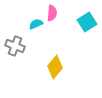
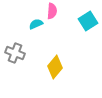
pink semicircle: moved 2 px up
cyan square: moved 1 px right, 1 px up
gray cross: moved 7 px down
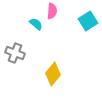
cyan semicircle: rotated 64 degrees clockwise
yellow diamond: moved 2 px left, 7 px down
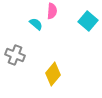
cyan square: rotated 18 degrees counterclockwise
gray cross: moved 2 px down
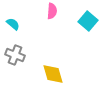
cyan semicircle: moved 23 px left
yellow diamond: rotated 55 degrees counterclockwise
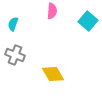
cyan semicircle: rotated 112 degrees counterclockwise
yellow diamond: rotated 15 degrees counterclockwise
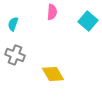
pink semicircle: moved 1 px down
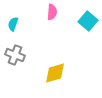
yellow diamond: moved 2 px right, 1 px up; rotated 75 degrees counterclockwise
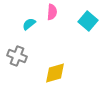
cyan semicircle: moved 16 px right; rotated 32 degrees clockwise
gray cross: moved 2 px right, 1 px down
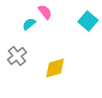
pink semicircle: moved 7 px left; rotated 42 degrees counterclockwise
gray cross: rotated 30 degrees clockwise
yellow diamond: moved 5 px up
